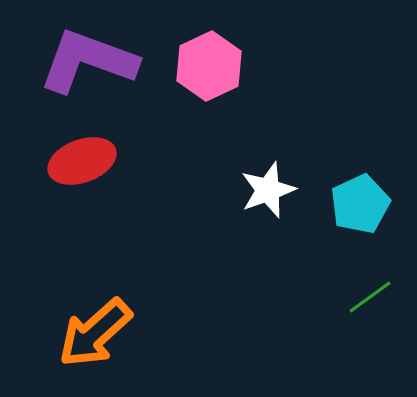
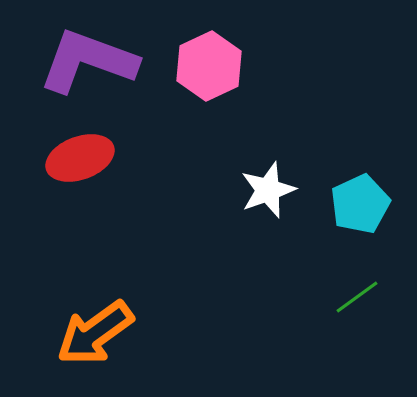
red ellipse: moved 2 px left, 3 px up
green line: moved 13 px left
orange arrow: rotated 6 degrees clockwise
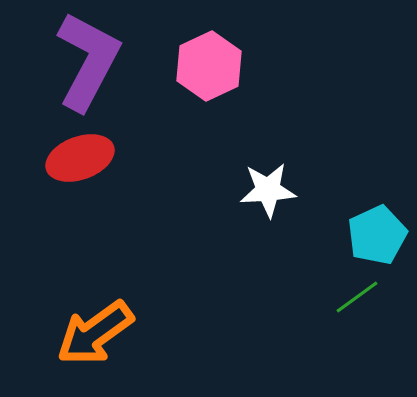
purple L-shape: rotated 98 degrees clockwise
white star: rotated 16 degrees clockwise
cyan pentagon: moved 17 px right, 31 px down
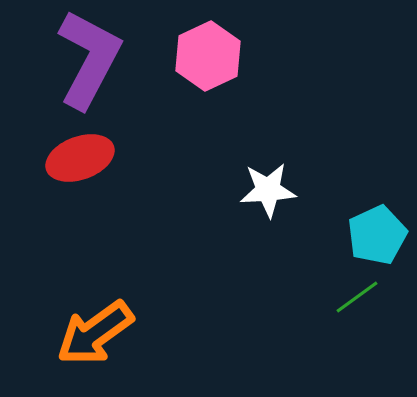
purple L-shape: moved 1 px right, 2 px up
pink hexagon: moved 1 px left, 10 px up
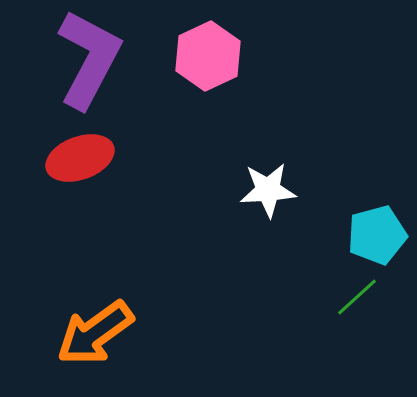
cyan pentagon: rotated 10 degrees clockwise
green line: rotated 6 degrees counterclockwise
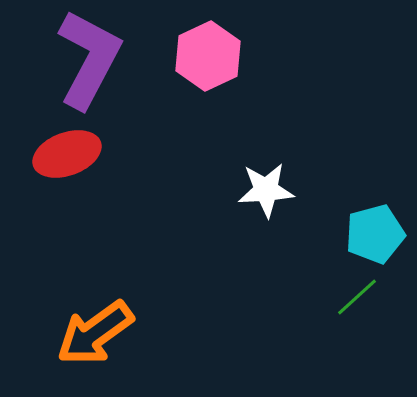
red ellipse: moved 13 px left, 4 px up
white star: moved 2 px left
cyan pentagon: moved 2 px left, 1 px up
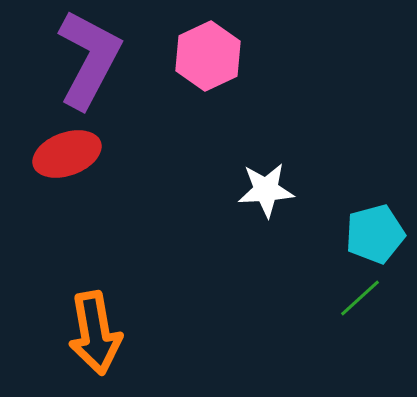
green line: moved 3 px right, 1 px down
orange arrow: rotated 64 degrees counterclockwise
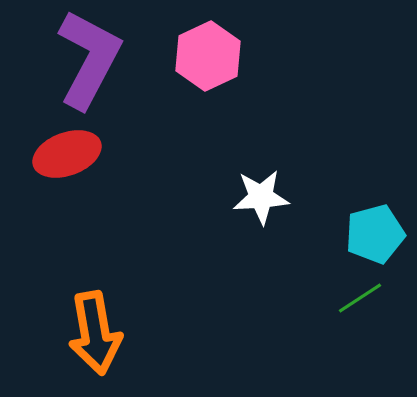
white star: moved 5 px left, 7 px down
green line: rotated 9 degrees clockwise
